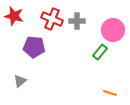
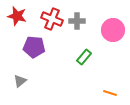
red star: moved 3 px right
green rectangle: moved 16 px left, 5 px down
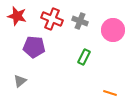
gray cross: moved 3 px right; rotated 21 degrees clockwise
green rectangle: rotated 14 degrees counterclockwise
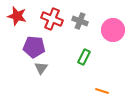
gray triangle: moved 21 px right, 13 px up; rotated 16 degrees counterclockwise
orange line: moved 8 px left, 2 px up
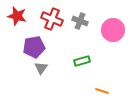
purple pentagon: rotated 15 degrees counterclockwise
green rectangle: moved 2 px left, 4 px down; rotated 49 degrees clockwise
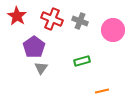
red star: rotated 18 degrees clockwise
purple pentagon: rotated 25 degrees counterclockwise
orange line: rotated 32 degrees counterclockwise
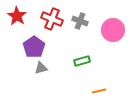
gray triangle: rotated 40 degrees clockwise
orange line: moved 3 px left
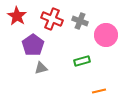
pink circle: moved 7 px left, 5 px down
purple pentagon: moved 1 px left, 2 px up
